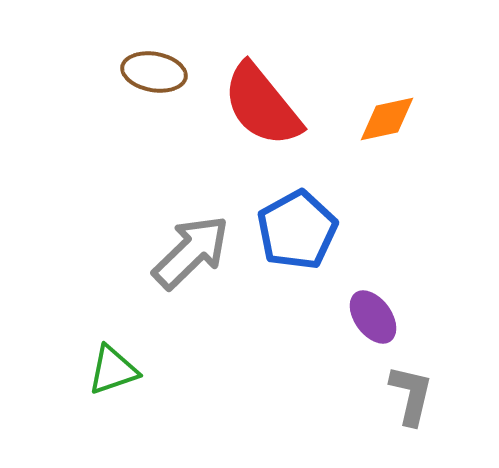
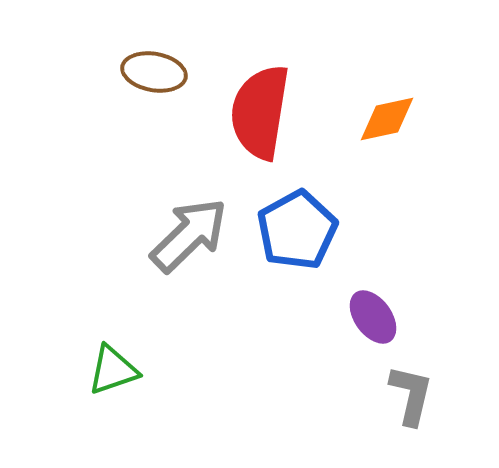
red semicircle: moved 2 px left, 7 px down; rotated 48 degrees clockwise
gray arrow: moved 2 px left, 17 px up
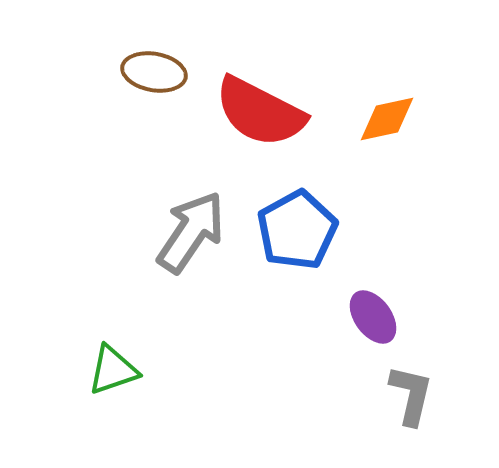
red semicircle: rotated 72 degrees counterclockwise
gray arrow: moved 2 px right, 3 px up; rotated 12 degrees counterclockwise
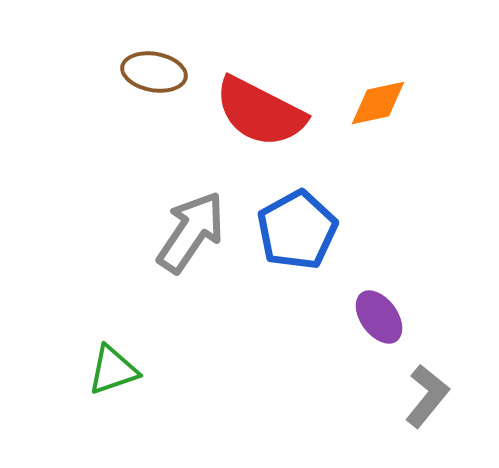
orange diamond: moved 9 px left, 16 px up
purple ellipse: moved 6 px right
gray L-shape: moved 16 px right, 1 px down; rotated 26 degrees clockwise
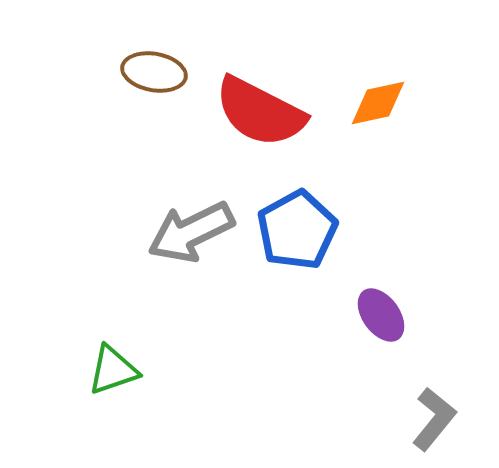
gray arrow: rotated 150 degrees counterclockwise
purple ellipse: moved 2 px right, 2 px up
gray L-shape: moved 7 px right, 23 px down
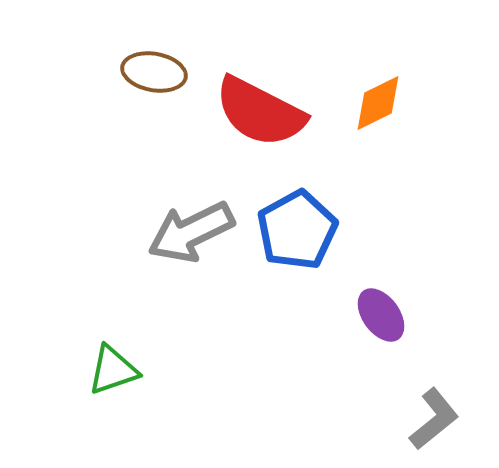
orange diamond: rotated 14 degrees counterclockwise
gray L-shape: rotated 12 degrees clockwise
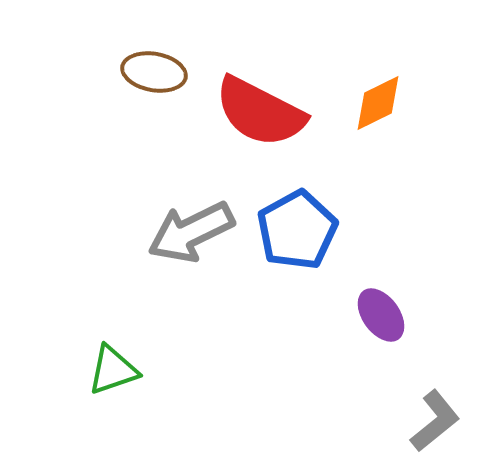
gray L-shape: moved 1 px right, 2 px down
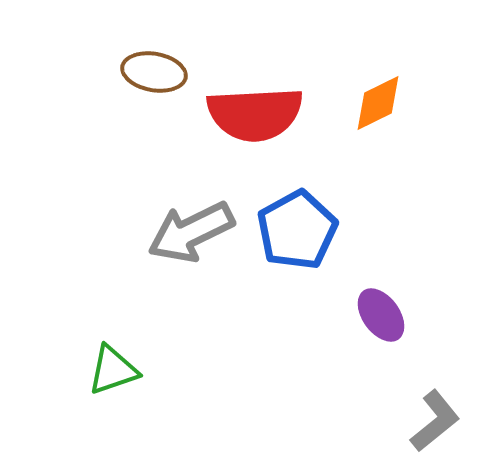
red semicircle: moved 5 px left, 2 px down; rotated 30 degrees counterclockwise
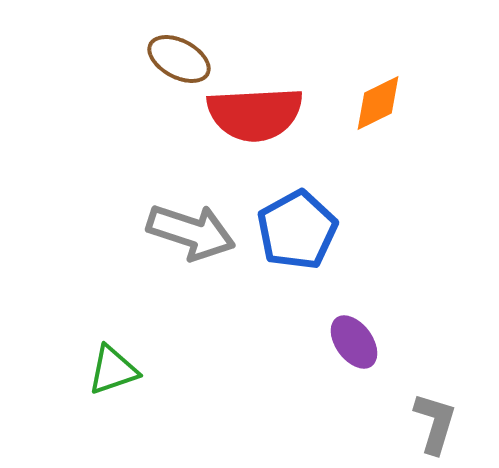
brown ellipse: moved 25 px right, 13 px up; rotated 18 degrees clockwise
gray arrow: rotated 136 degrees counterclockwise
purple ellipse: moved 27 px left, 27 px down
gray L-shape: moved 2 px down; rotated 34 degrees counterclockwise
